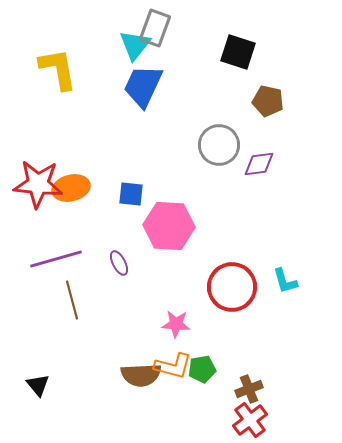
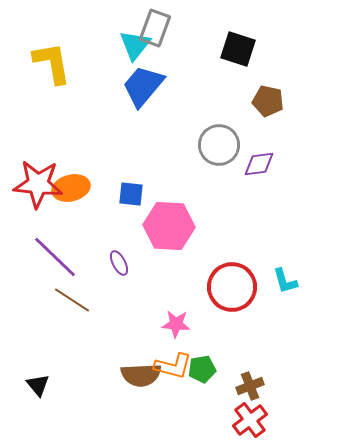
black square: moved 3 px up
yellow L-shape: moved 6 px left, 6 px up
blue trapezoid: rotated 15 degrees clockwise
purple line: moved 1 px left, 2 px up; rotated 60 degrees clockwise
brown line: rotated 42 degrees counterclockwise
brown cross: moved 1 px right, 3 px up
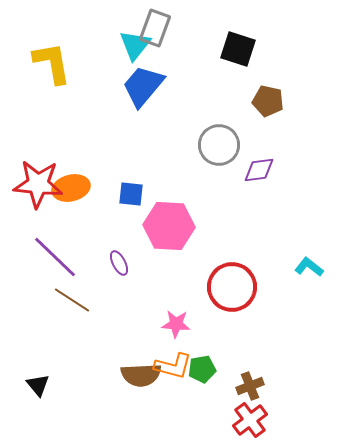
purple diamond: moved 6 px down
cyan L-shape: moved 24 px right, 14 px up; rotated 144 degrees clockwise
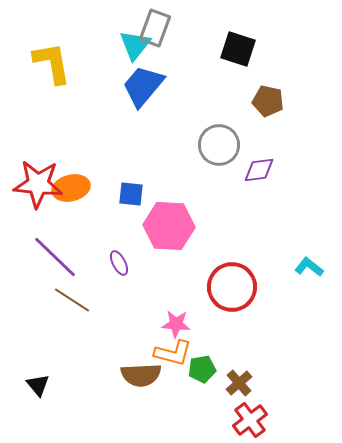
orange L-shape: moved 13 px up
brown cross: moved 11 px left, 3 px up; rotated 20 degrees counterclockwise
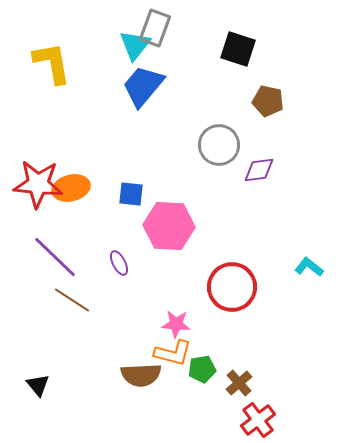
red cross: moved 8 px right
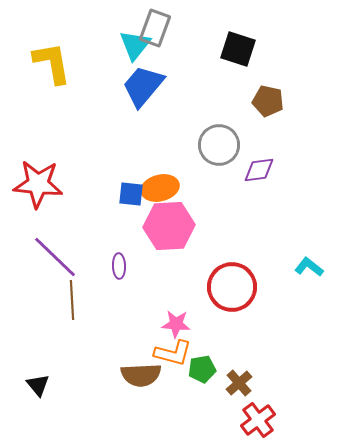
orange ellipse: moved 89 px right
pink hexagon: rotated 6 degrees counterclockwise
purple ellipse: moved 3 px down; rotated 25 degrees clockwise
brown line: rotated 54 degrees clockwise
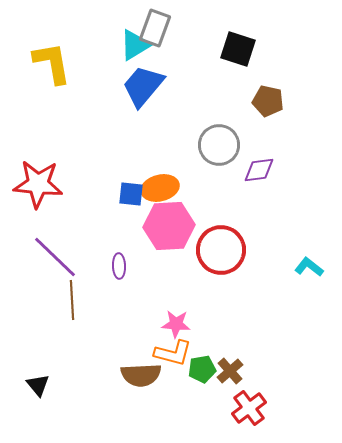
cyan triangle: rotated 20 degrees clockwise
red circle: moved 11 px left, 37 px up
brown cross: moved 9 px left, 12 px up
red cross: moved 9 px left, 12 px up
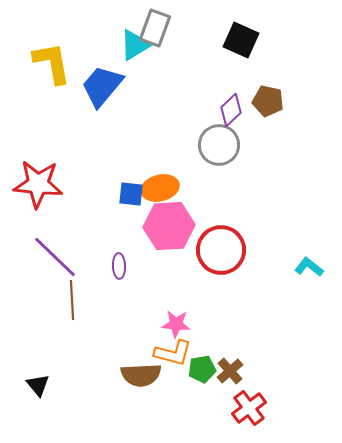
black square: moved 3 px right, 9 px up; rotated 6 degrees clockwise
blue trapezoid: moved 41 px left
purple diamond: moved 28 px left, 60 px up; rotated 36 degrees counterclockwise
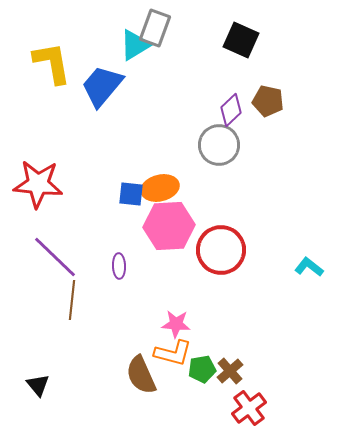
brown line: rotated 9 degrees clockwise
brown semicircle: rotated 69 degrees clockwise
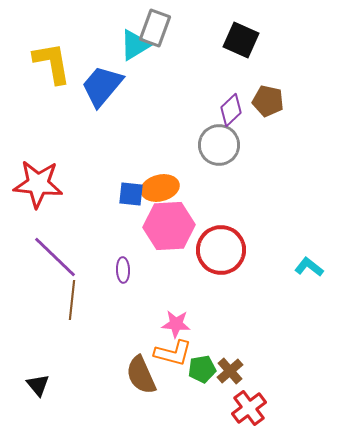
purple ellipse: moved 4 px right, 4 px down
